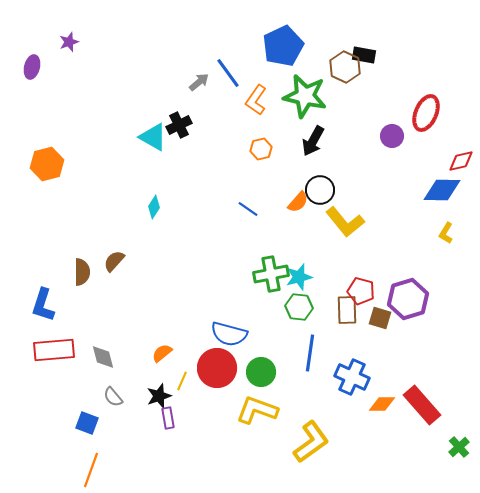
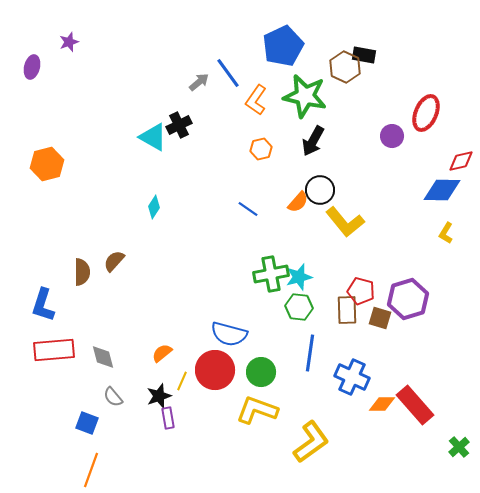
red circle at (217, 368): moved 2 px left, 2 px down
red rectangle at (422, 405): moved 7 px left
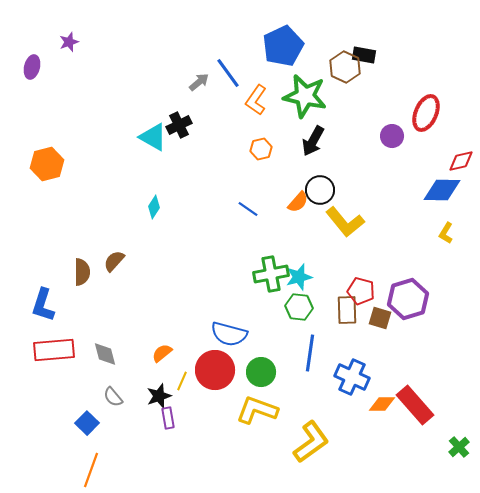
gray diamond at (103, 357): moved 2 px right, 3 px up
blue square at (87, 423): rotated 25 degrees clockwise
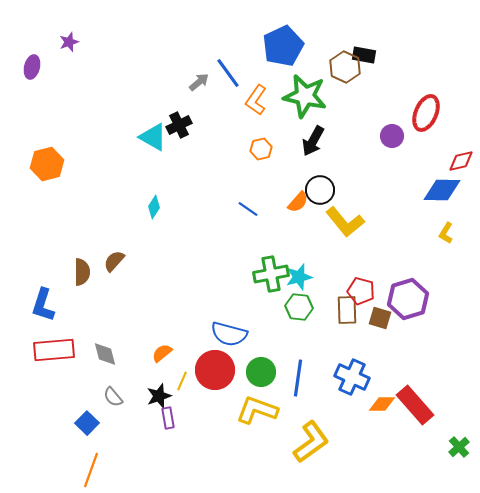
blue line at (310, 353): moved 12 px left, 25 px down
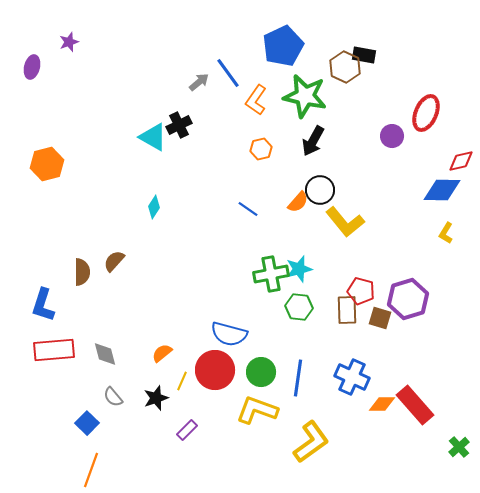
cyan star at (299, 277): moved 8 px up
black star at (159, 396): moved 3 px left, 2 px down
purple rectangle at (168, 418): moved 19 px right, 12 px down; rotated 55 degrees clockwise
